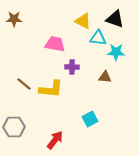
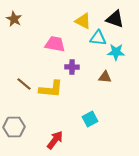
brown star: rotated 28 degrees clockwise
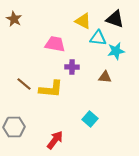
cyan star: moved 1 px up; rotated 12 degrees counterclockwise
cyan square: rotated 21 degrees counterclockwise
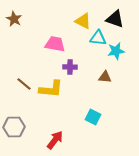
purple cross: moved 2 px left
cyan square: moved 3 px right, 2 px up; rotated 14 degrees counterclockwise
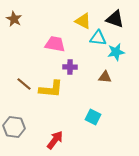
cyan star: moved 1 px down
gray hexagon: rotated 10 degrees clockwise
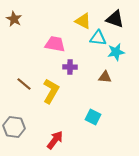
yellow L-shape: moved 2 px down; rotated 65 degrees counterclockwise
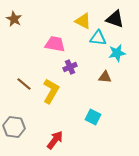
cyan star: moved 1 px right, 1 px down
purple cross: rotated 24 degrees counterclockwise
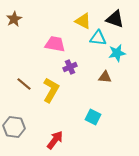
brown star: rotated 14 degrees clockwise
yellow L-shape: moved 1 px up
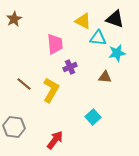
pink trapezoid: rotated 75 degrees clockwise
cyan square: rotated 21 degrees clockwise
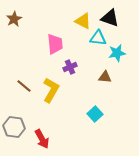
black triangle: moved 5 px left, 1 px up
brown line: moved 2 px down
cyan square: moved 2 px right, 3 px up
red arrow: moved 13 px left, 1 px up; rotated 114 degrees clockwise
